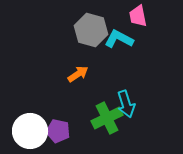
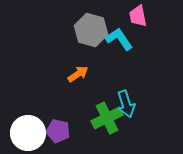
cyan L-shape: rotated 28 degrees clockwise
white circle: moved 2 px left, 2 px down
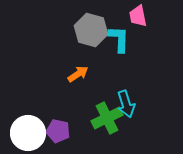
cyan L-shape: rotated 36 degrees clockwise
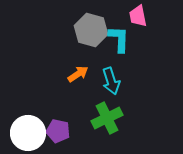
cyan arrow: moved 15 px left, 23 px up
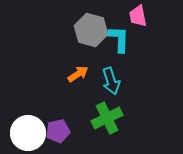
purple pentagon: rotated 25 degrees counterclockwise
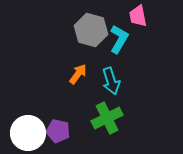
cyan L-shape: rotated 28 degrees clockwise
orange arrow: rotated 20 degrees counterclockwise
purple pentagon: rotated 25 degrees clockwise
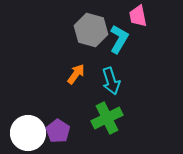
orange arrow: moved 2 px left
purple pentagon: rotated 20 degrees clockwise
